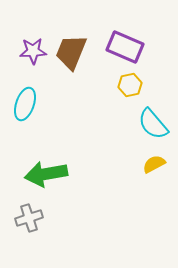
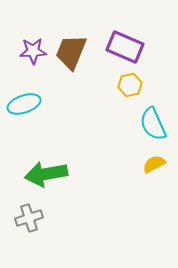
cyan ellipse: moved 1 px left; rotated 52 degrees clockwise
cyan semicircle: rotated 16 degrees clockwise
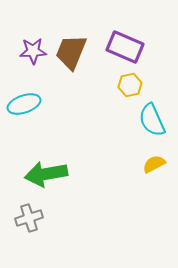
cyan semicircle: moved 1 px left, 4 px up
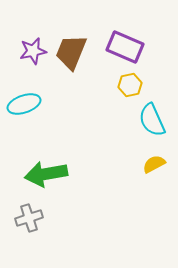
purple star: rotated 8 degrees counterclockwise
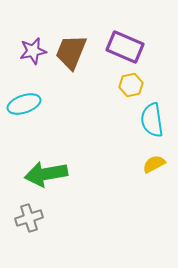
yellow hexagon: moved 1 px right
cyan semicircle: rotated 16 degrees clockwise
